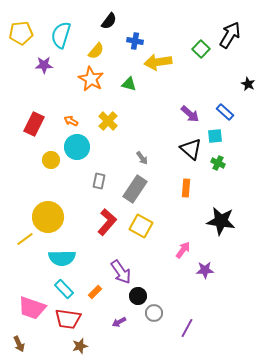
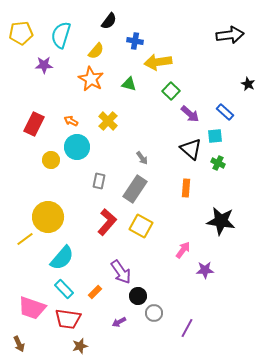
black arrow at (230, 35): rotated 52 degrees clockwise
green square at (201, 49): moved 30 px left, 42 px down
cyan semicircle at (62, 258): rotated 48 degrees counterclockwise
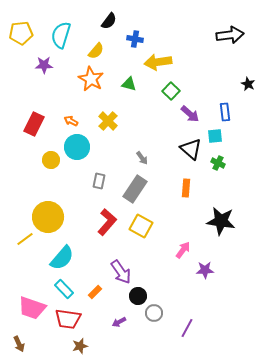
blue cross at (135, 41): moved 2 px up
blue rectangle at (225, 112): rotated 42 degrees clockwise
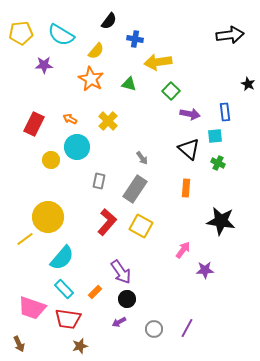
cyan semicircle at (61, 35): rotated 76 degrees counterclockwise
purple arrow at (190, 114): rotated 30 degrees counterclockwise
orange arrow at (71, 121): moved 1 px left, 2 px up
black triangle at (191, 149): moved 2 px left
black circle at (138, 296): moved 11 px left, 3 px down
gray circle at (154, 313): moved 16 px down
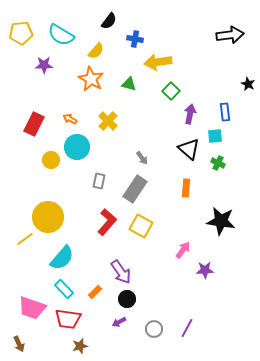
purple arrow at (190, 114): rotated 90 degrees counterclockwise
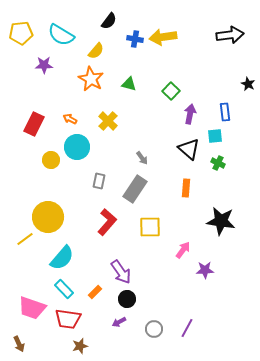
yellow arrow at (158, 62): moved 5 px right, 25 px up
yellow square at (141, 226): moved 9 px right, 1 px down; rotated 30 degrees counterclockwise
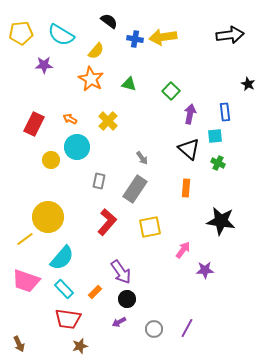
black semicircle at (109, 21): rotated 90 degrees counterclockwise
yellow square at (150, 227): rotated 10 degrees counterclockwise
pink trapezoid at (32, 308): moved 6 px left, 27 px up
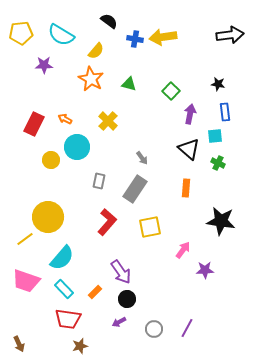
black star at (248, 84): moved 30 px left; rotated 16 degrees counterclockwise
orange arrow at (70, 119): moved 5 px left
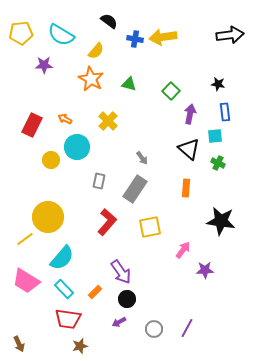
red rectangle at (34, 124): moved 2 px left, 1 px down
pink trapezoid at (26, 281): rotated 12 degrees clockwise
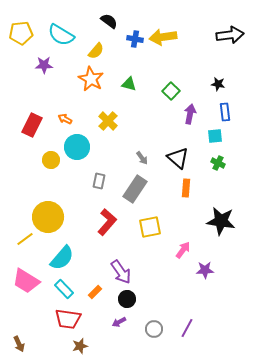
black triangle at (189, 149): moved 11 px left, 9 px down
